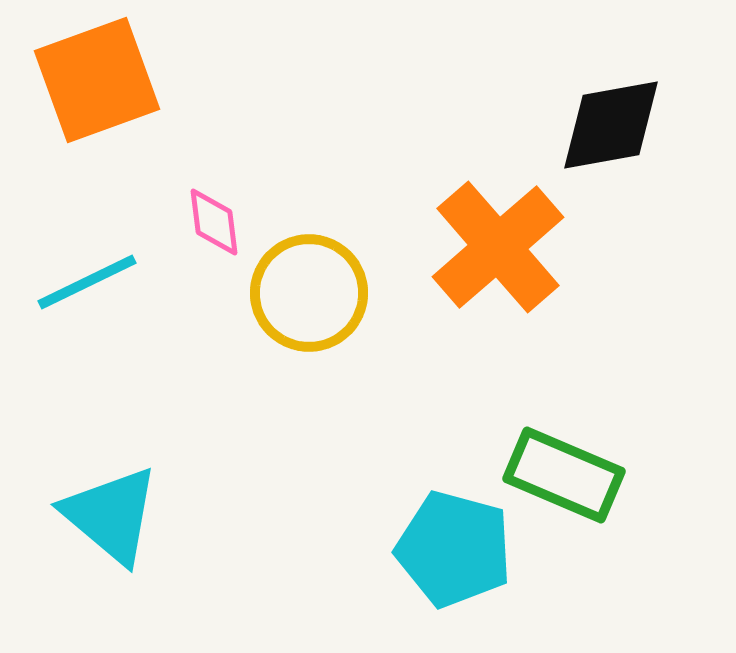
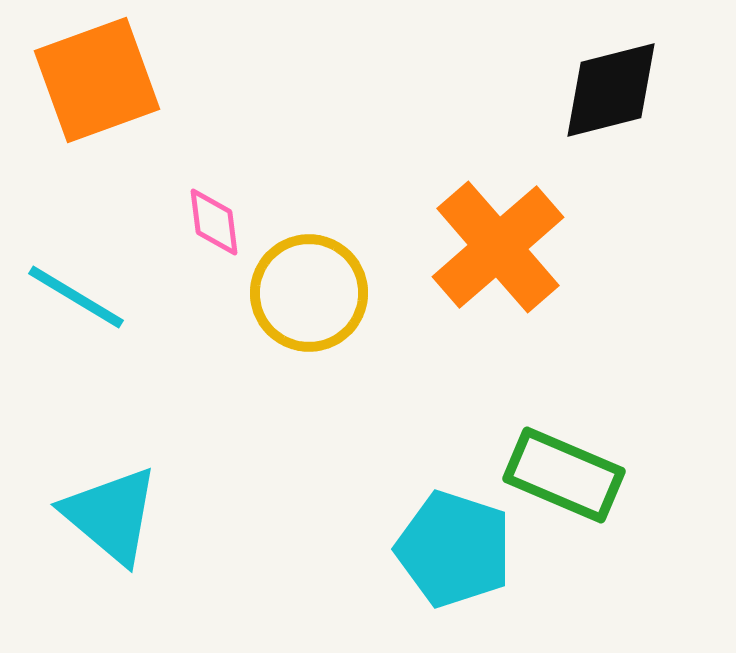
black diamond: moved 35 px up; rotated 4 degrees counterclockwise
cyan line: moved 11 px left, 15 px down; rotated 57 degrees clockwise
cyan pentagon: rotated 3 degrees clockwise
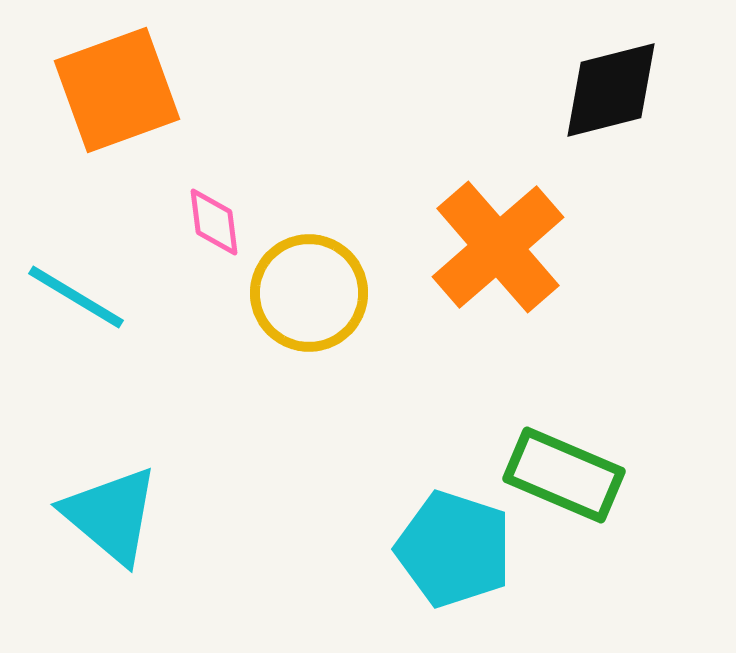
orange square: moved 20 px right, 10 px down
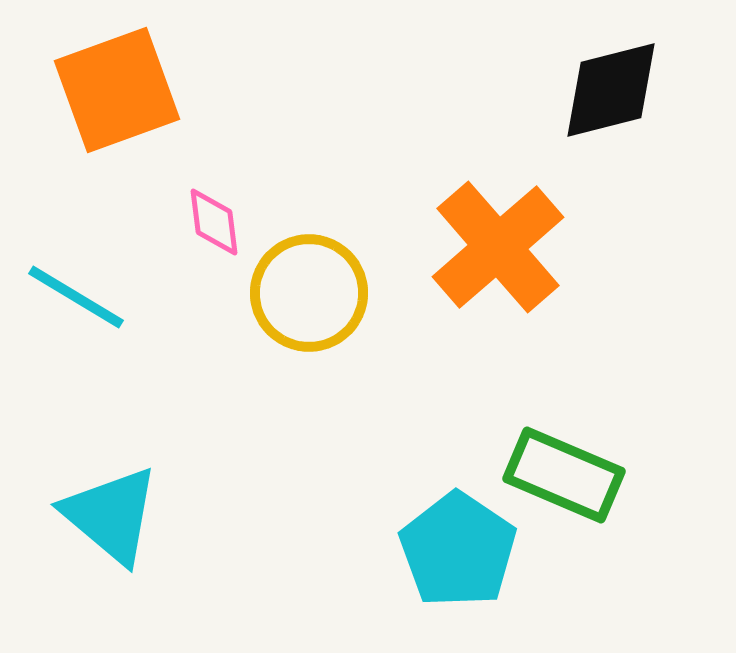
cyan pentagon: moved 4 px right, 1 px down; rotated 16 degrees clockwise
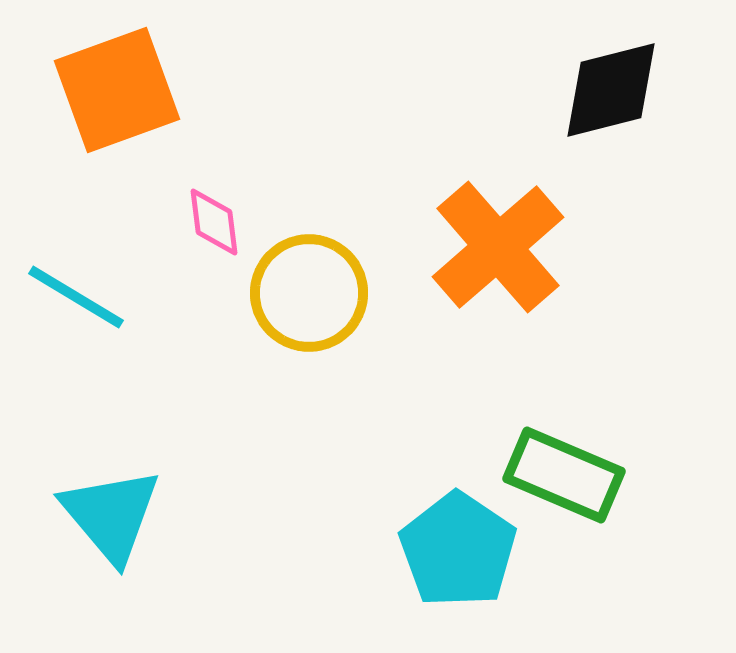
cyan triangle: rotated 10 degrees clockwise
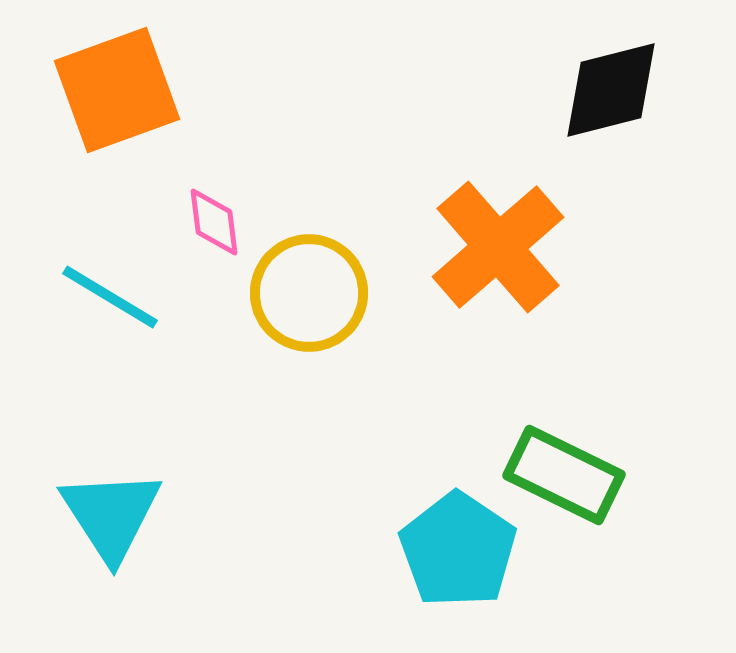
cyan line: moved 34 px right
green rectangle: rotated 3 degrees clockwise
cyan triangle: rotated 7 degrees clockwise
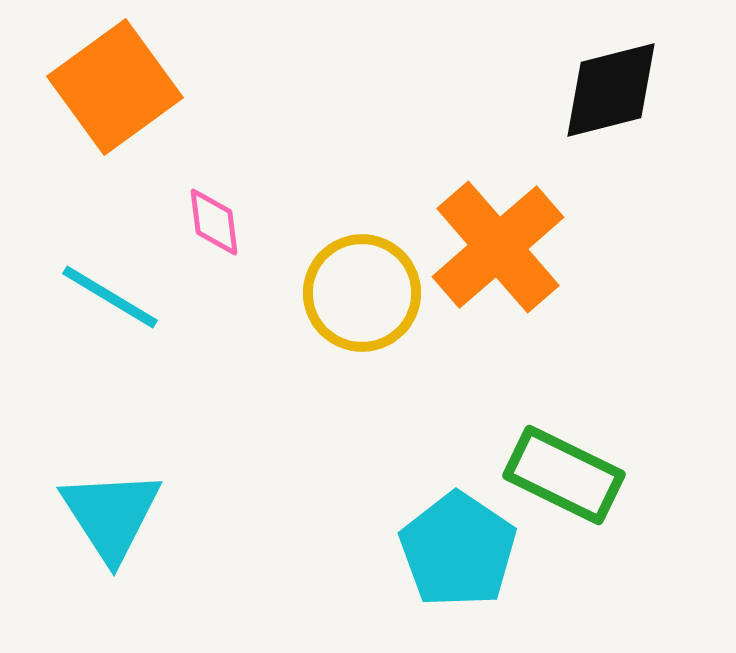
orange square: moved 2 px left, 3 px up; rotated 16 degrees counterclockwise
yellow circle: moved 53 px right
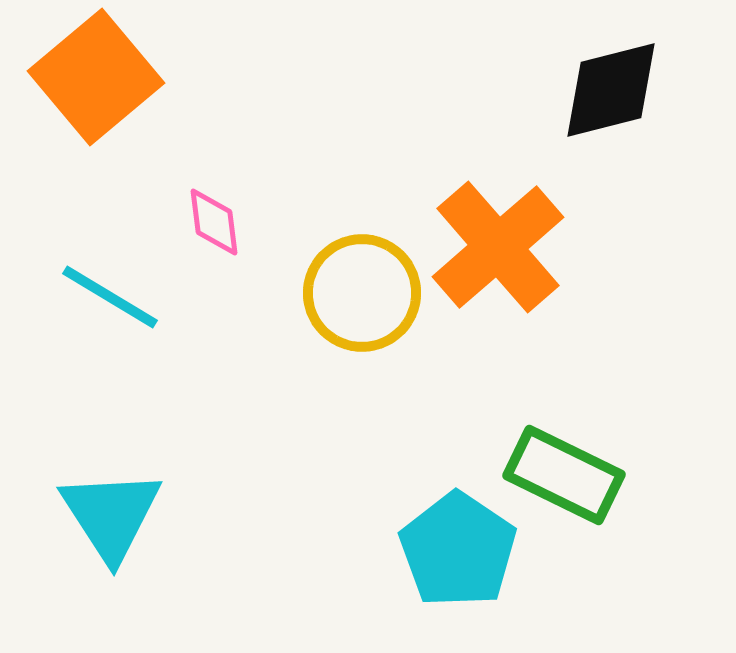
orange square: moved 19 px left, 10 px up; rotated 4 degrees counterclockwise
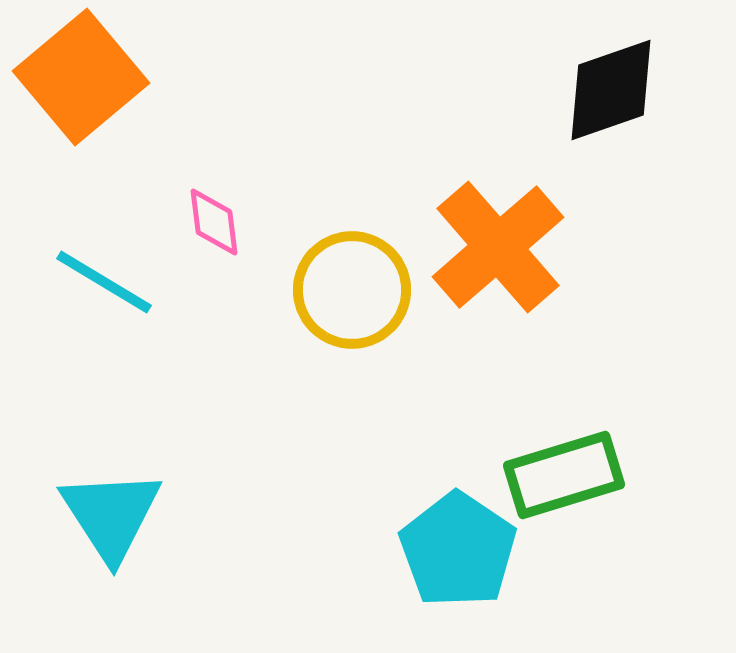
orange square: moved 15 px left
black diamond: rotated 5 degrees counterclockwise
yellow circle: moved 10 px left, 3 px up
cyan line: moved 6 px left, 15 px up
green rectangle: rotated 43 degrees counterclockwise
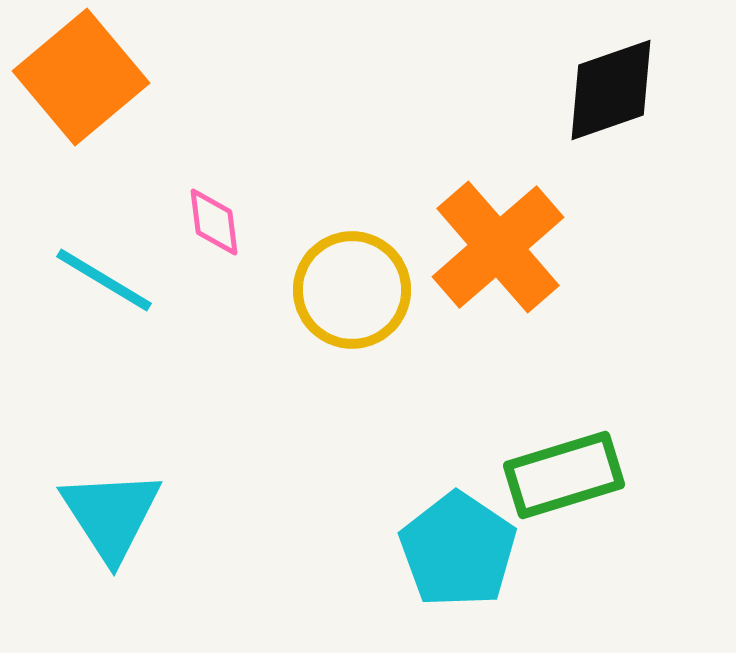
cyan line: moved 2 px up
